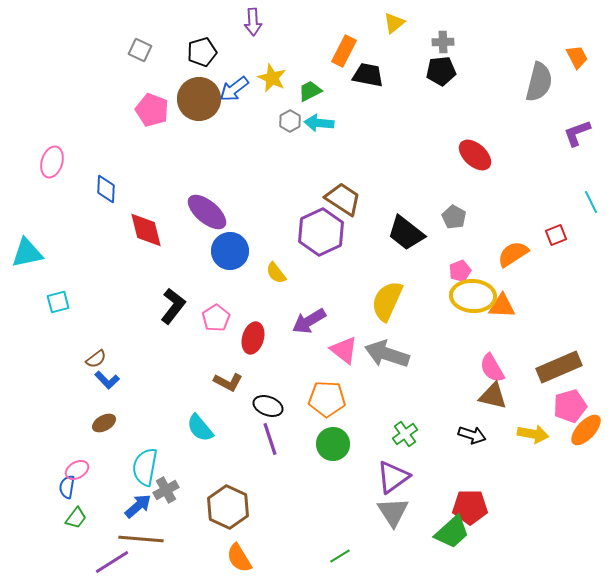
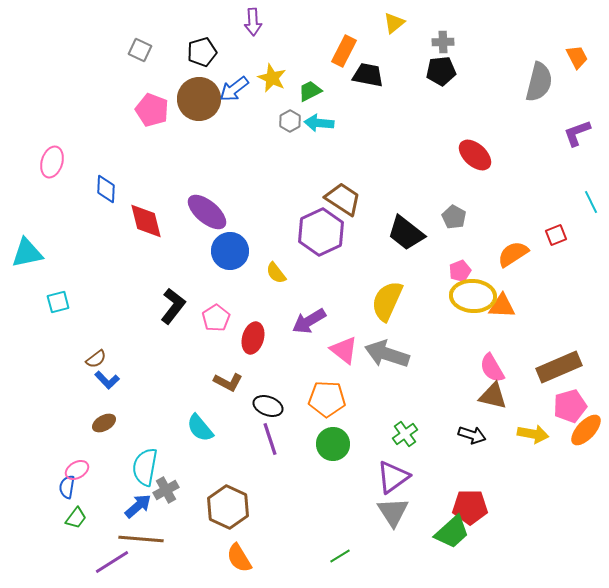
red diamond at (146, 230): moved 9 px up
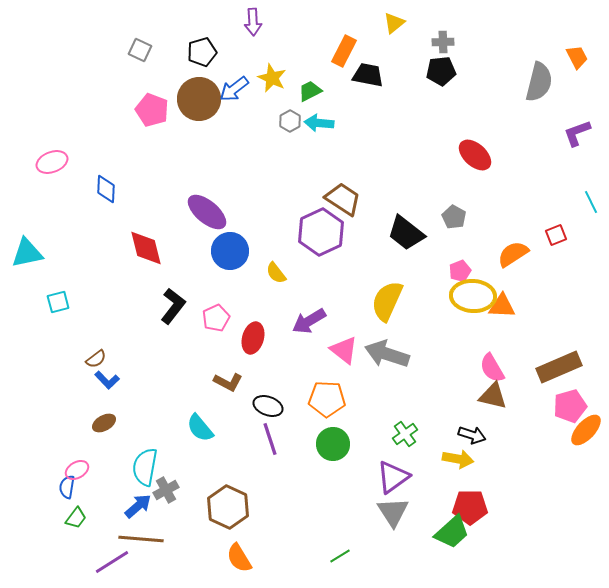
pink ellipse at (52, 162): rotated 52 degrees clockwise
red diamond at (146, 221): moved 27 px down
pink pentagon at (216, 318): rotated 8 degrees clockwise
yellow arrow at (533, 434): moved 75 px left, 25 px down
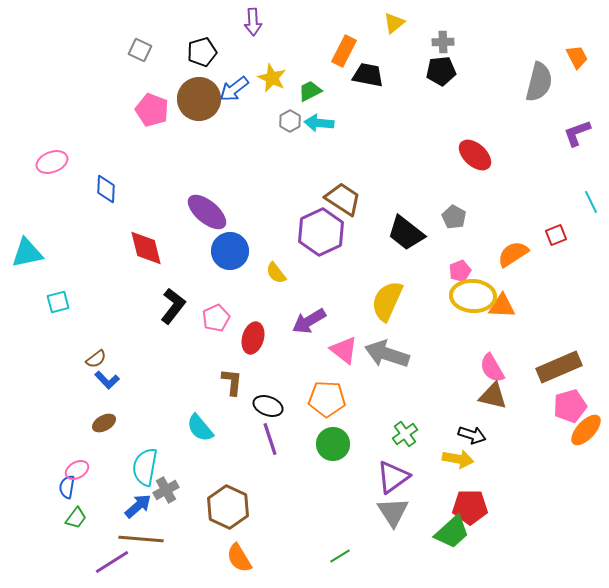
brown L-shape at (228, 382): moved 4 px right; rotated 112 degrees counterclockwise
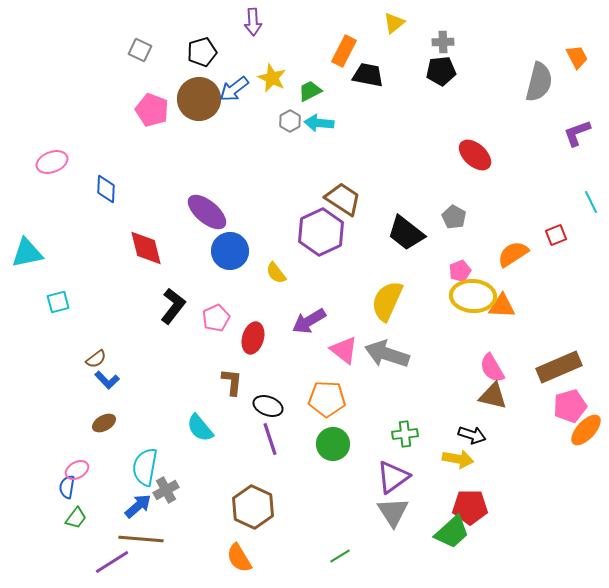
green cross at (405, 434): rotated 30 degrees clockwise
brown hexagon at (228, 507): moved 25 px right
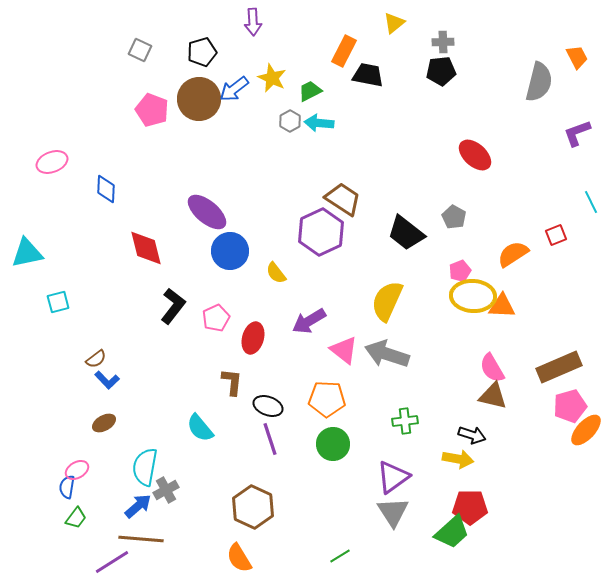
green cross at (405, 434): moved 13 px up
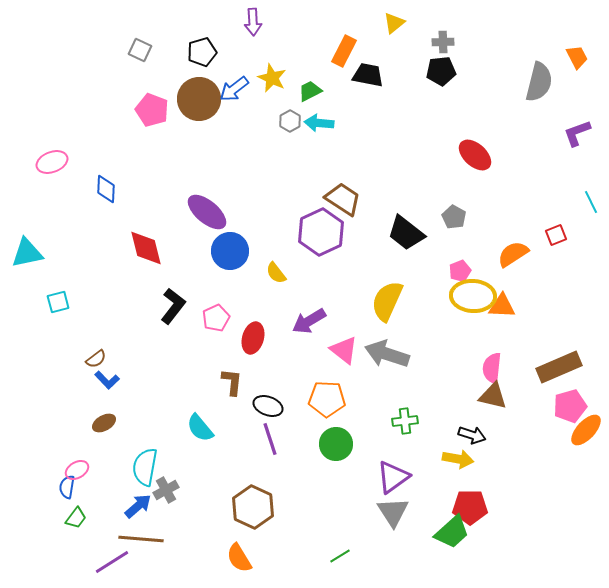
pink semicircle at (492, 368): rotated 36 degrees clockwise
green circle at (333, 444): moved 3 px right
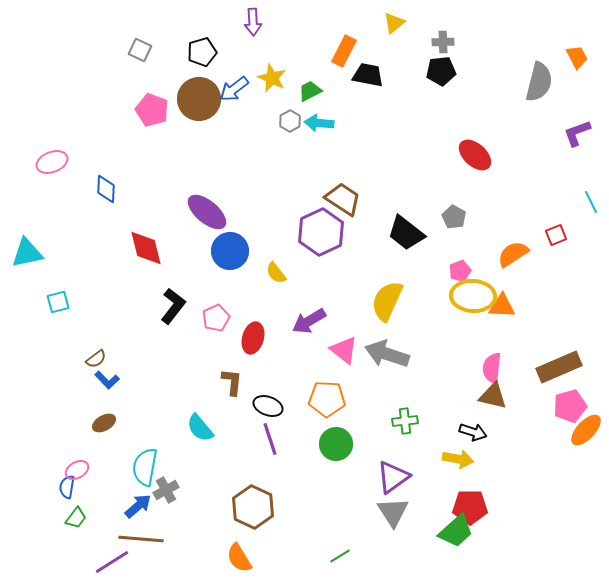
black arrow at (472, 435): moved 1 px right, 3 px up
green trapezoid at (452, 532): moved 4 px right, 1 px up
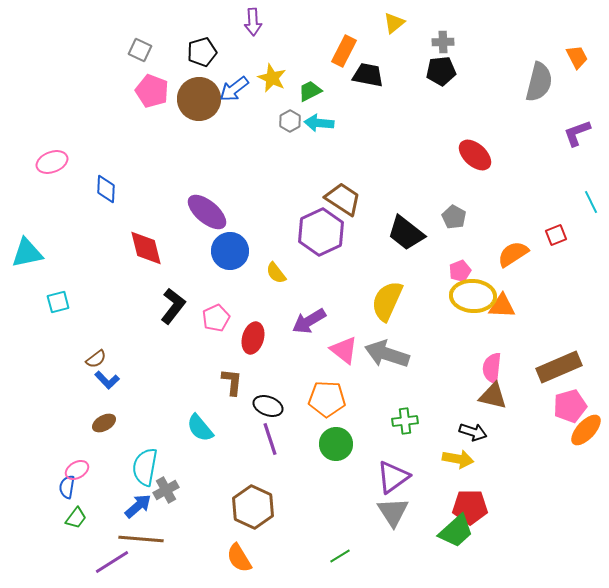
pink pentagon at (152, 110): moved 19 px up
